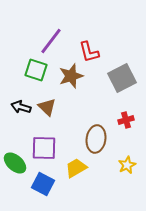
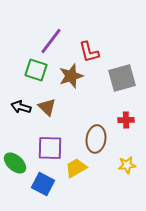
gray square: rotated 12 degrees clockwise
red cross: rotated 14 degrees clockwise
purple square: moved 6 px right
yellow star: rotated 18 degrees clockwise
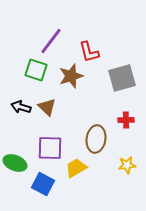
green ellipse: rotated 20 degrees counterclockwise
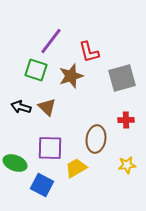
blue square: moved 1 px left, 1 px down
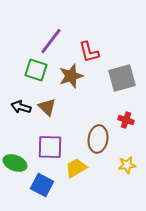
red cross: rotated 21 degrees clockwise
brown ellipse: moved 2 px right
purple square: moved 1 px up
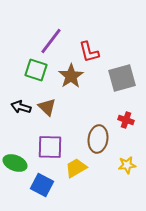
brown star: rotated 15 degrees counterclockwise
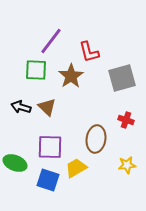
green square: rotated 15 degrees counterclockwise
brown ellipse: moved 2 px left
blue square: moved 6 px right, 5 px up; rotated 10 degrees counterclockwise
